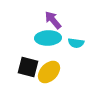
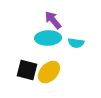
black square: moved 1 px left, 3 px down
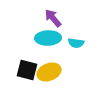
purple arrow: moved 2 px up
yellow ellipse: rotated 25 degrees clockwise
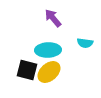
cyan ellipse: moved 12 px down
cyan semicircle: moved 9 px right
yellow ellipse: rotated 20 degrees counterclockwise
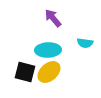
black square: moved 2 px left, 2 px down
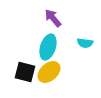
cyan ellipse: moved 3 px up; rotated 70 degrees counterclockwise
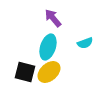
cyan semicircle: rotated 28 degrees counterclockwise
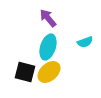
purple arrow: moved 5 px left
cyan semicircle: moved 1 px up
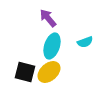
cyan ellipse: moved 4 px right, 1 px up
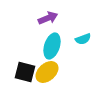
purple arrow: rotated 108 degrees clockwise
cyan semicircle: moved 2 px left, 3 px up
yellow ellipse: moved 2 px left
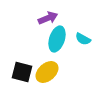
cyan semicircle: rotated 49 degrees clockwise
cyan ellipse: moved 5 px right, 7 px up
black square: moved 3 px left
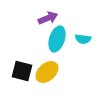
cyan semicircle: rotated 21 degrees counterclockwise
black square: moved 1 px up
